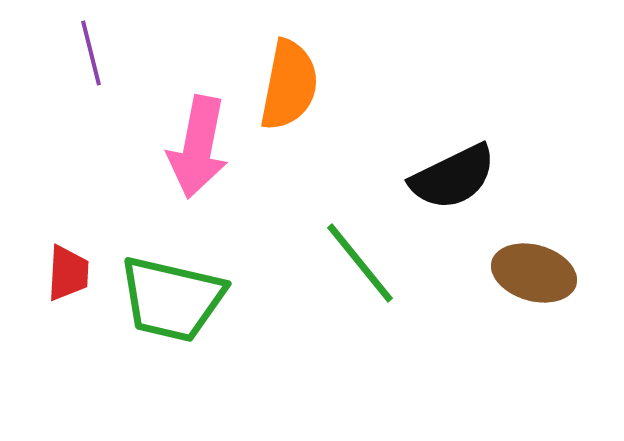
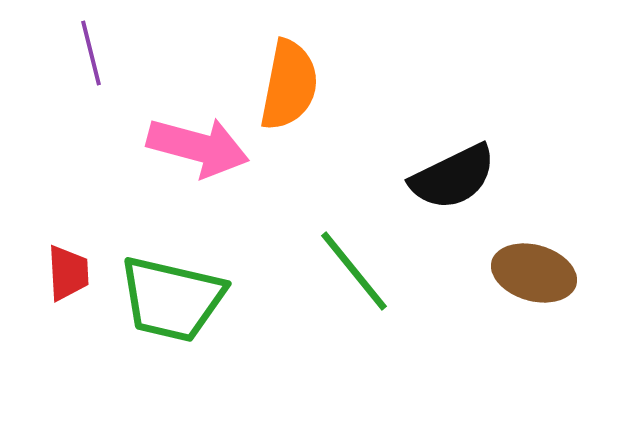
pink arrow: rotated 86 degrees counterclockwise
green line: moved 6 px left, 8 px down
red trapezoid: rotated 6 degrees counterclockwise
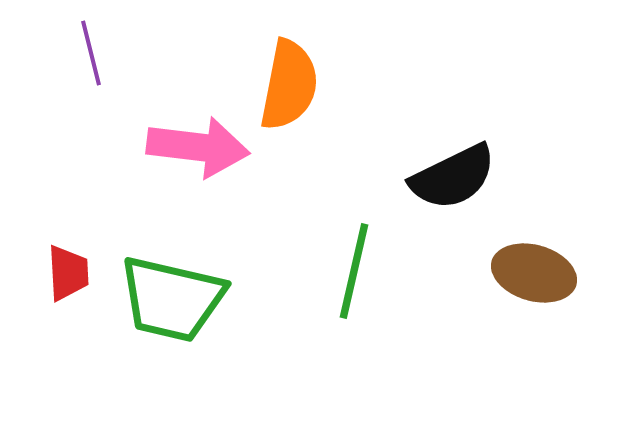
pink arrow: rotated 8 degrees counterclockwise
green line: rotated 52 degrees clockwise
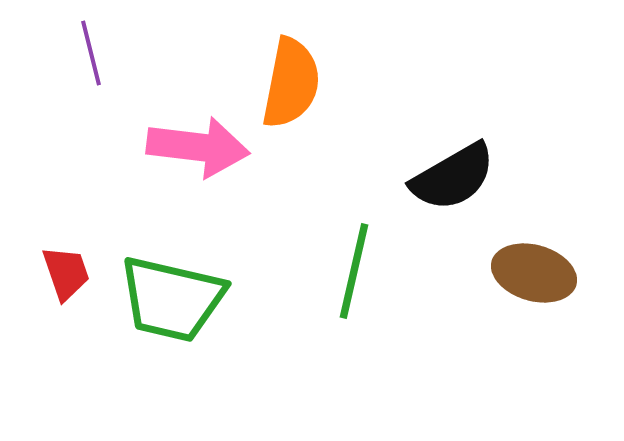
orange semicircle: moved 2 px right, 2 px up
black semicircle: rotated 4 degrees counterclockwise
red trapezoid: moved 2 px left; rotated 16 degrees counterclockwise
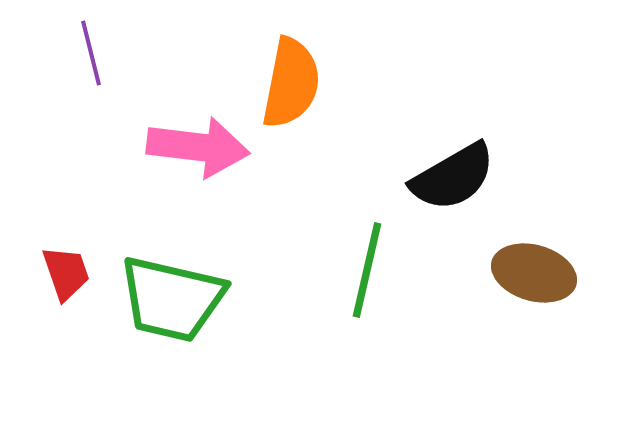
green line: moved 13 px right, 1 px up
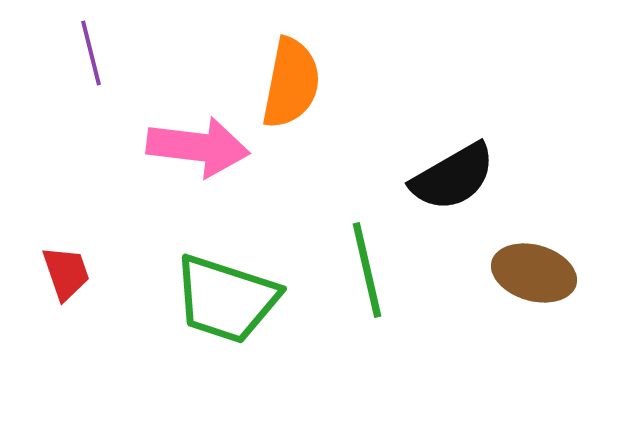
green line: rotated 26 degrees counterclockwise
green trapezoid: moved 54 px right; rotated 5 degrees clockwise
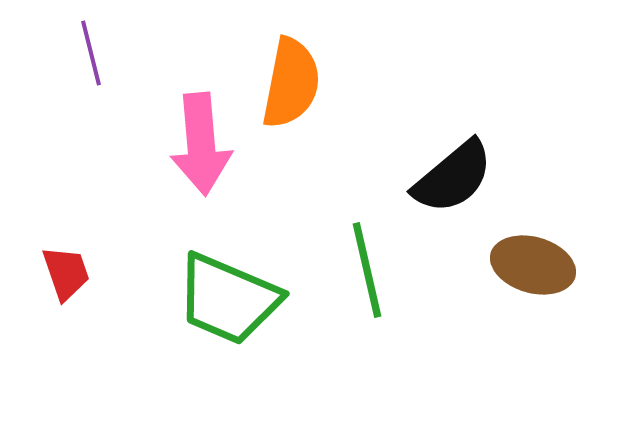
pink arrow: moved 3 px right, 3 px up; rotated 78 degrees clockwise
black semicircle: rotated 10 degrees counterclockwise
brown ellipse: moved 1 px left, 8 px up
green trapezoid: moved 2 px right; rotated 5 degrees clockwise
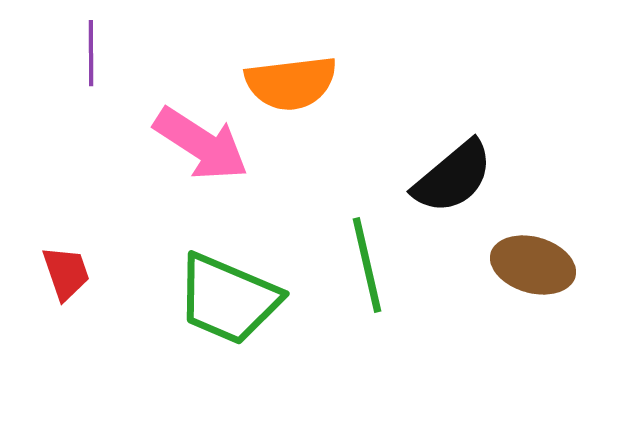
purple line: rotated 14 degrees clockwise
orange semicircle: rotated 72 degrees clockwise
pink arrow: rotated 52 degrees counterclockwise
green line: moved 5 px up
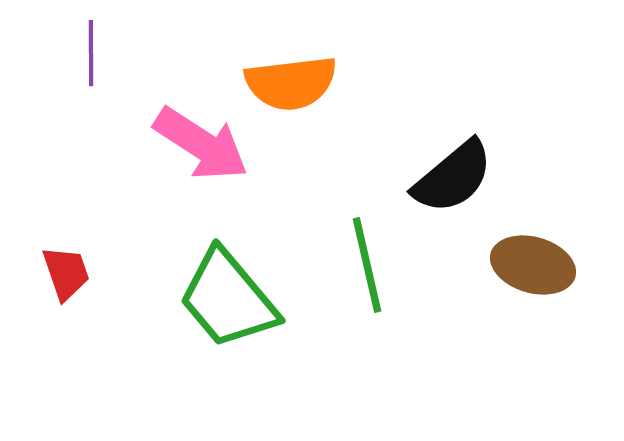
green trapezoid: rotated 27 degrees clockwise
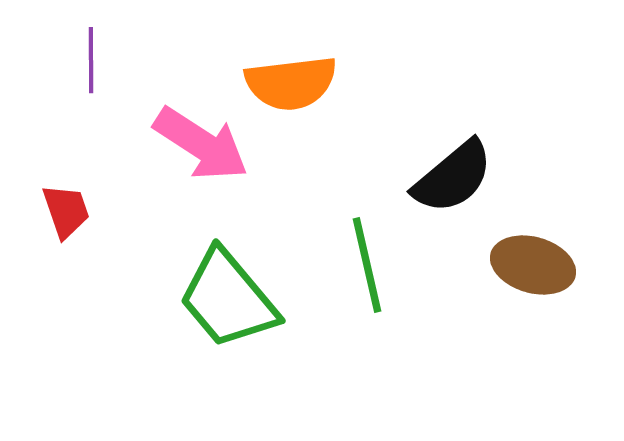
purple line: moved 7 px down
red trapezoid: moved 62 px up
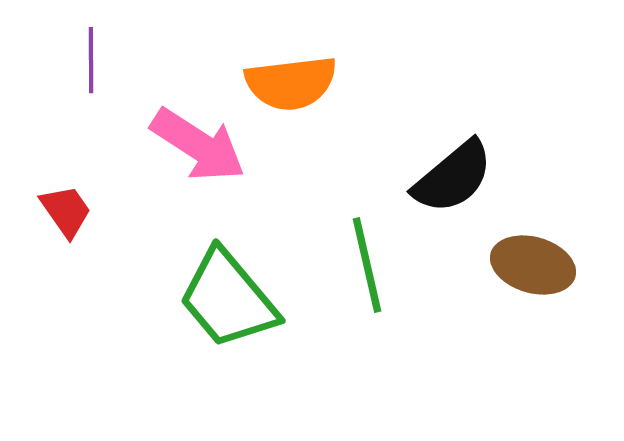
pink arrow: moved 3 px left, 1 px down
red trapezoid: rotated 16 degrees counterclockwise
